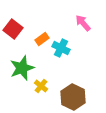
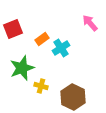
pink arrow: moved 7 px right
red square: rotated 30 degrees clockwise
cyan cross: rotated 30 degrees clockwise
yellow cross: rotated 24 degrees counterclockwise
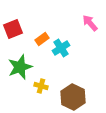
green star: moved 2 px left, 1 px up
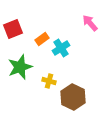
yellow cross: moved 8 px right, 5 px up
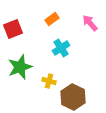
orange rectangle: moved 10 px right, 20 px up
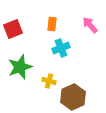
orange rectangle: moved 5 px down; rotated 48 degrees counterclockwise
pink arrow: moved 2 px down
cyan cross: rotated 12 degrees clockwise
brown hexagon: rotated 10 degrees clockwise
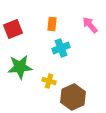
green star: rotated 15 degrees clockwise
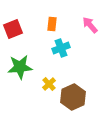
yellow cross: moved 3 px down; rotated 32 degrees clockwise
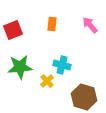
red square: moved 1 px down
cyan cross: moved 1 px right, 17 px down; rotated 36 degrees clockwise
yellow cross: moved 2 px left, 3 px up
brown hexagon: moved 11 px right; rotated 20 degrees counterclockwise
